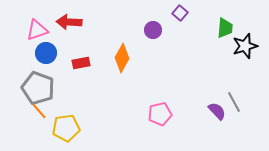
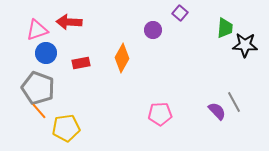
black star: moved 1 px up; rotated 20 degrees clockwise
pink pentagon: rotated 10 degrees clockwise
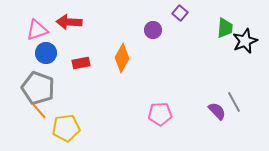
black star: moved 4 px up; rotated 25 degrees counterclockwise
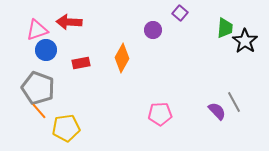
black star: rotated 15 degrees counterclockwise
blue circle: moved 3 px up
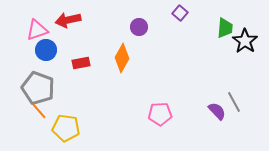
red arrow: moved 1 px left, 2 px up; rotated 15 degrees counterclockwise
purple circle: moved 14 px left, 3 px up
yellow pentagon: rotated 16 degrees clockwise
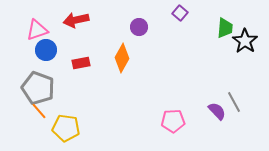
red arrow: moved 8 px right
pink pentagon: moved 13 px right, 7 px down
